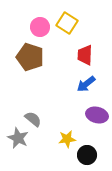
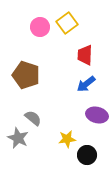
yellow square: rotated 20 degrees clockwise
brown pentagon: moved 4 px left, 18 px down
gray semicircle: moved 1 px up
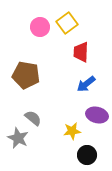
red trapezoid: moved 4 px left, 3 px up
brown pentagon: rotated 8 degrees counterclockwise
yellow star: moved 5 px right, 8 px up
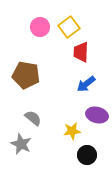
yellow square: moved 2 px right, 4 px down
gray star: moved 3 px right, 6 px down
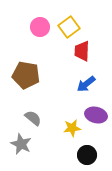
red trapezoid: moved 1 px right, 1 px up
purple ellipse: moved 1 px left
yellow star: moved 3 px up
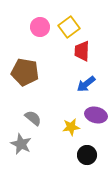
brown pentagon: moved 1 px left, 3 px up
yellow star: moved 1 px left, 1 px up
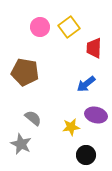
red trapezoid: moved 12 px right, 3 px up
black circle: moved 1 px left
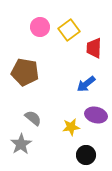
yellow square: moved 3 px down
gray star: rotated 15 degrees clockwise
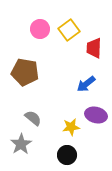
pink circle: moved 2 px down
black circle: moved 19 px left
